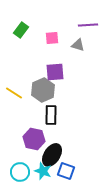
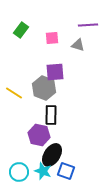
gray hexagon: moved 1 px right, 2 px up; rotated 15 degrees counterclockwise
purple hexagon: moved 5 px right, 4 px up
cyan circle: moved 1 px left
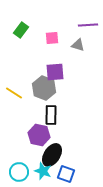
blue square: moved 3 px down
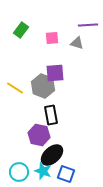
gray triangle: moved 1 px left, 2 px up
purple square: moved 1 px down
gray hexagon: moved 1 px left, 2 px up
yellow line: moved 1 px right, 5 px up
black rectangle: rotated 12 degrees counterclockwise
black ellipse: rotated 15 degrees clockwise
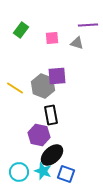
purple square: moved 2 px right, 3 px down
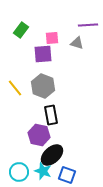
purple square: moved 14 px left, 22 px up
yellow line: rotated 18 degrees clockwise
blue square: moved 1 px right, 1 px down
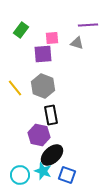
cyan circle: moved 1 px right, 3 px down
